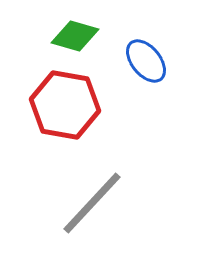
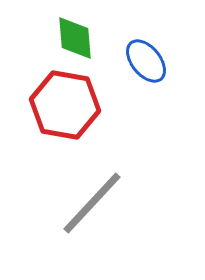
green diamond: moved 2 px down; rotated 69 degrees clockwise
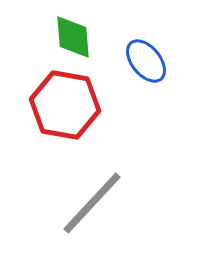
green diamond: moved 2 px left, 1 px up
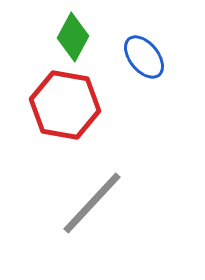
green diamond: rotated 33 degrees clockwise
blue ellipse: moved 2 px left, 4 px up
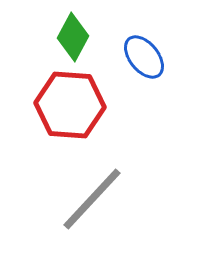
red hexagon: moved 5 px right; rotated 6 degrees counterclockwise
gray line: moved 4 px up
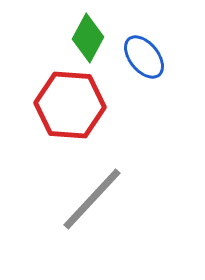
green diamond: moved 15 px right, 1 px down
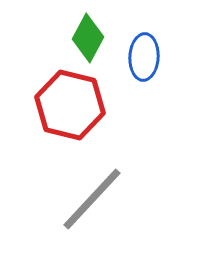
blue ellipse: rotated 42 degrees clockwise
red hexagon: rotated 10 degrees clockwise
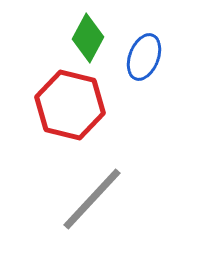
blue ellipse: rotated 18 degrees clockwise
